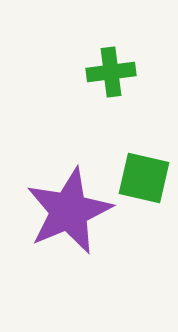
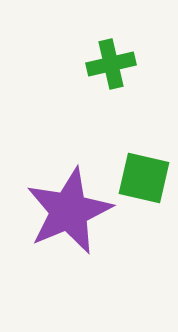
green cross: moved 8 px up; rotated 6 degrees counterclockwise
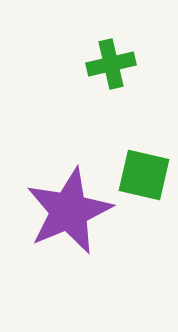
green square: moved 3 px up
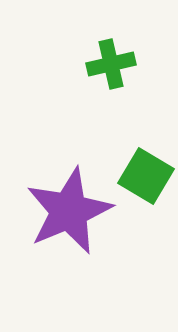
green square: moved 2 px right, 1 px down; rotated 18 degrees clockwise
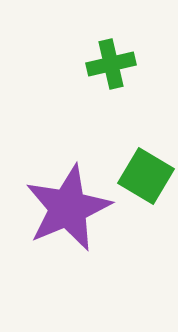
purple star: moved 1 px left, 3 px up
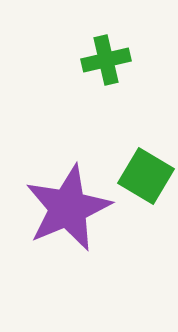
green cross: moved 5 px left, 4 px up
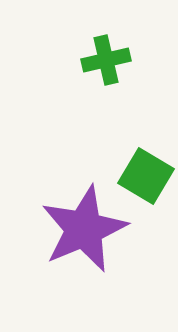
purple star: moved 16 px right, 21 px down
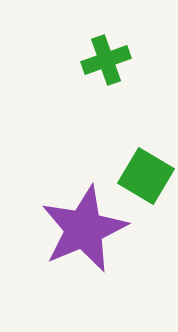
green cross: rotated 6 degrees counterclockwise
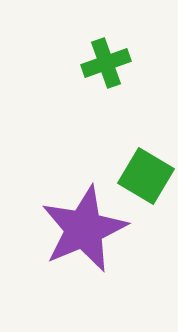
green cross: moved 3 px down
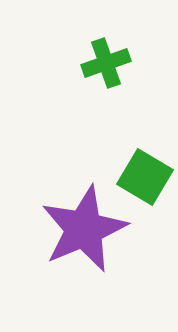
green square: moved 1 px left, 1 px down
